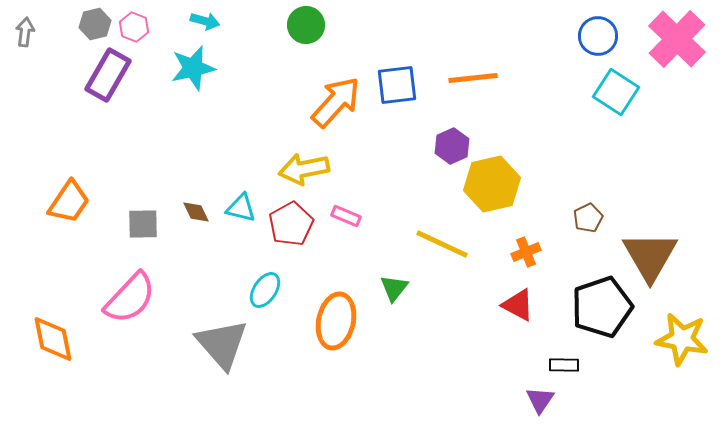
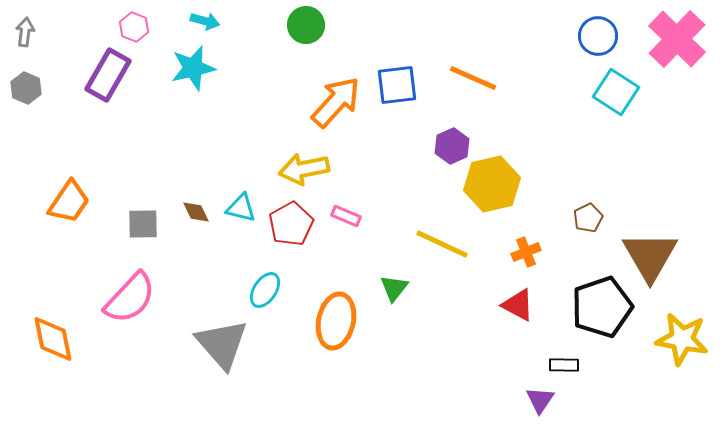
gray hexagon: moved 69 px left, 64 px down; rotated 24 degrees counterclockwise
orange line: rotated 30 degrees clockwise
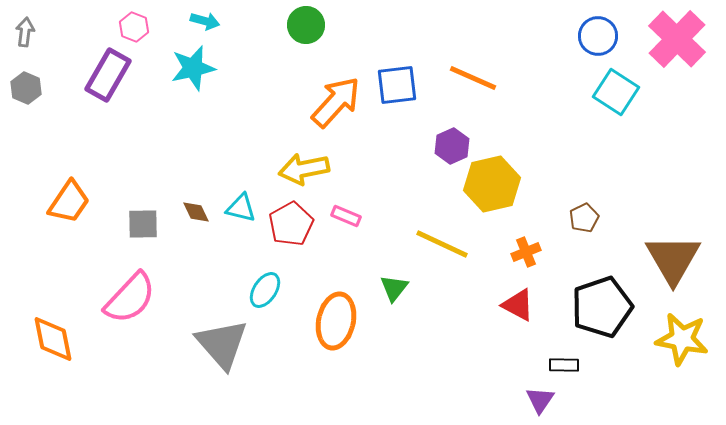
brown pentagon: moved 4 px left
brown triangle: moved 23 px right, 3 px down
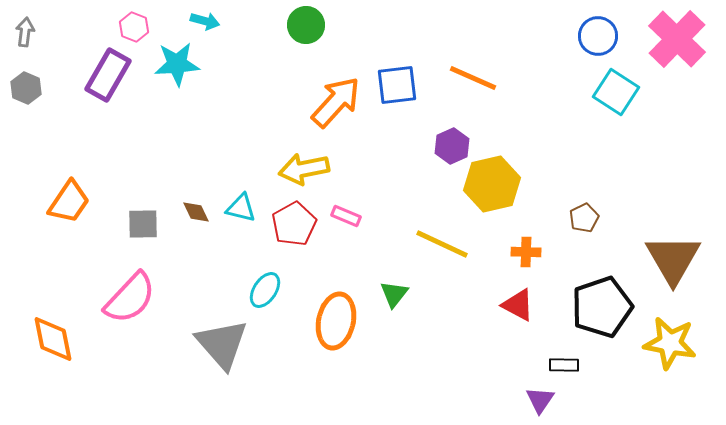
cyan star: moved 16 px left, 4 px up; rotated 9 degrees clockwise
red pentagon: moved 3 px right
orange cross: rotated 24 degrees clockwise
green triangle: moved 6 px down
yellow star: moved 12 px left, 4 px down
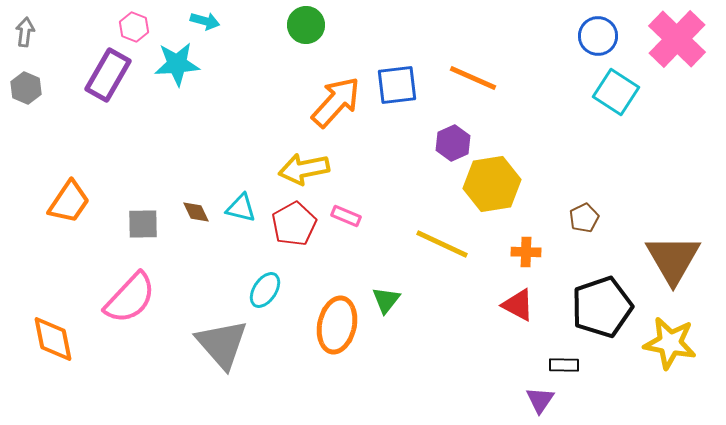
purple hexagon: moved 1 px right, 3 px up
yellow hexagon: rotated 4 degrees clockwise
green triangle: moved 8 px left, 6 px down
orange ellipse: moved 1 px right, 4 px down
